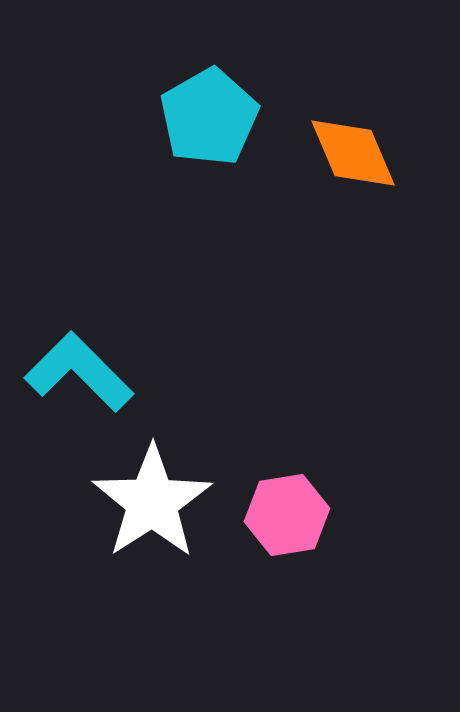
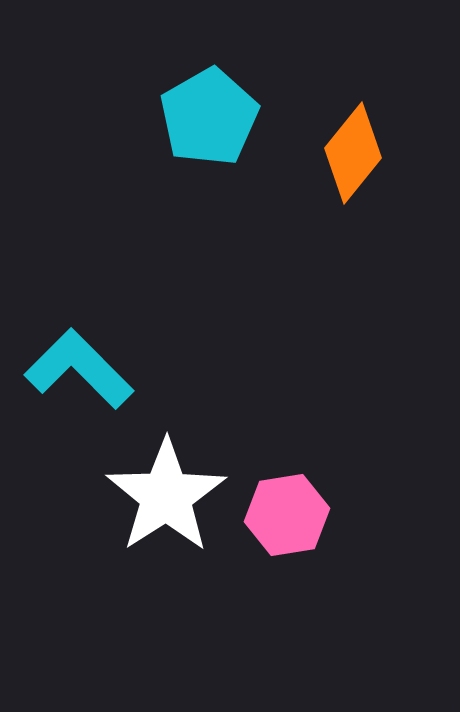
orange diamond: rotated 62 degrees clockwise
cyan L-shape: moved 3 px up
white star: moved 14 px right, 6 px up
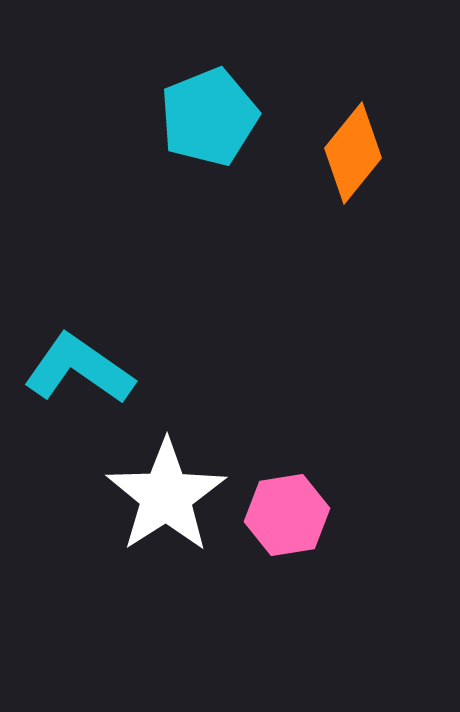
cyan pentagon: rotated 8 degrees clockwise
cyan L-shape: rotated 10 degrees counterclockwise
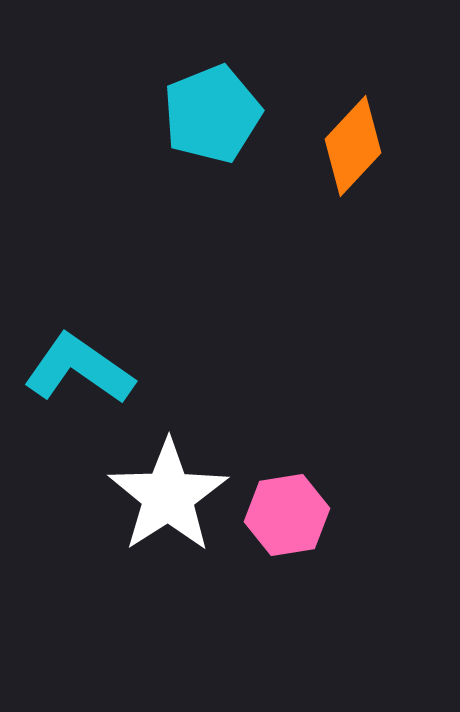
cyan pentagon: moved 3 px right, 3 px up
orange diamond: moved 7 px up; rotated 4 degrees clockwise
white star: moved 2 px right
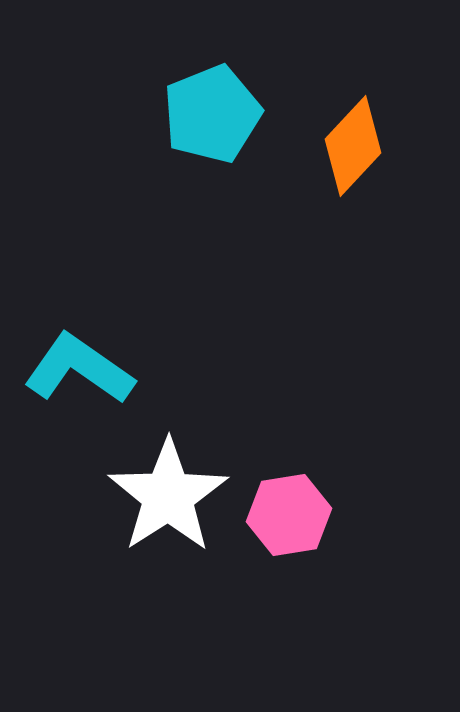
pink hexagon: moved 2 px right
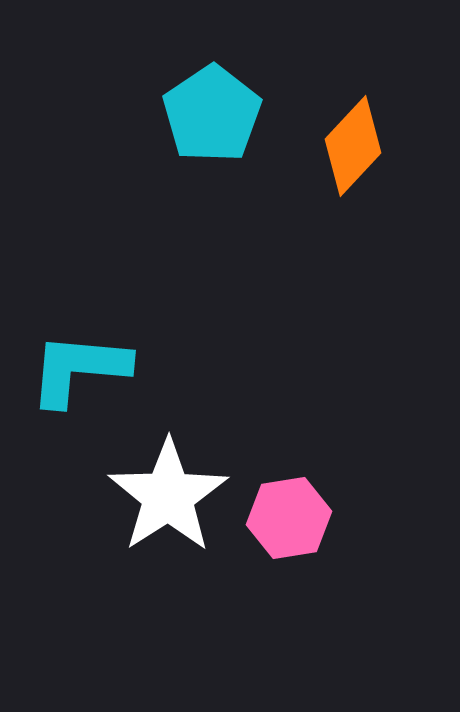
cyan pentagon: rotated 12 degrees counterclockwise
cyan L-shape: rotated 30 degrees counterclockwise
pink hexagon: moved 3 px down
